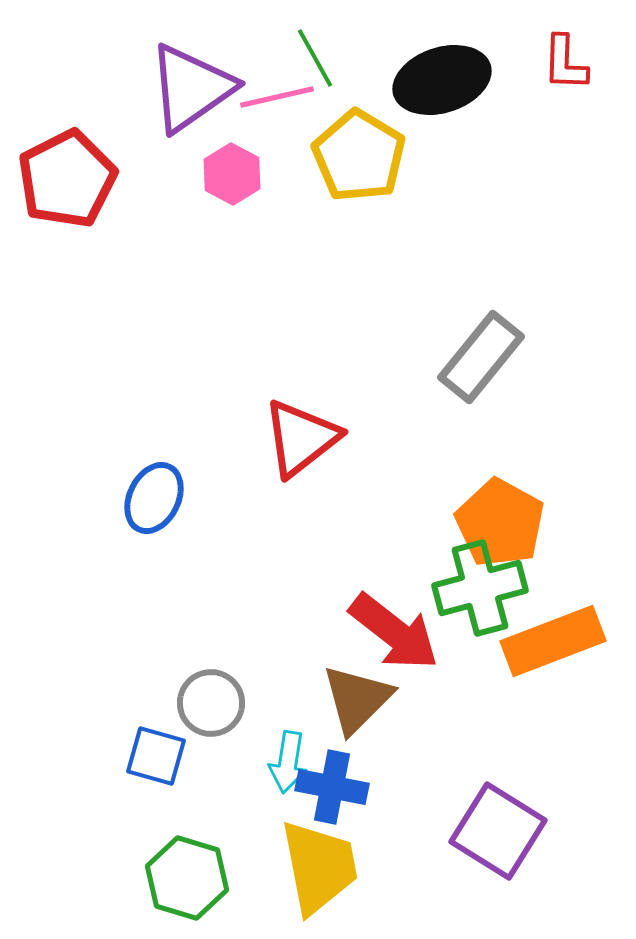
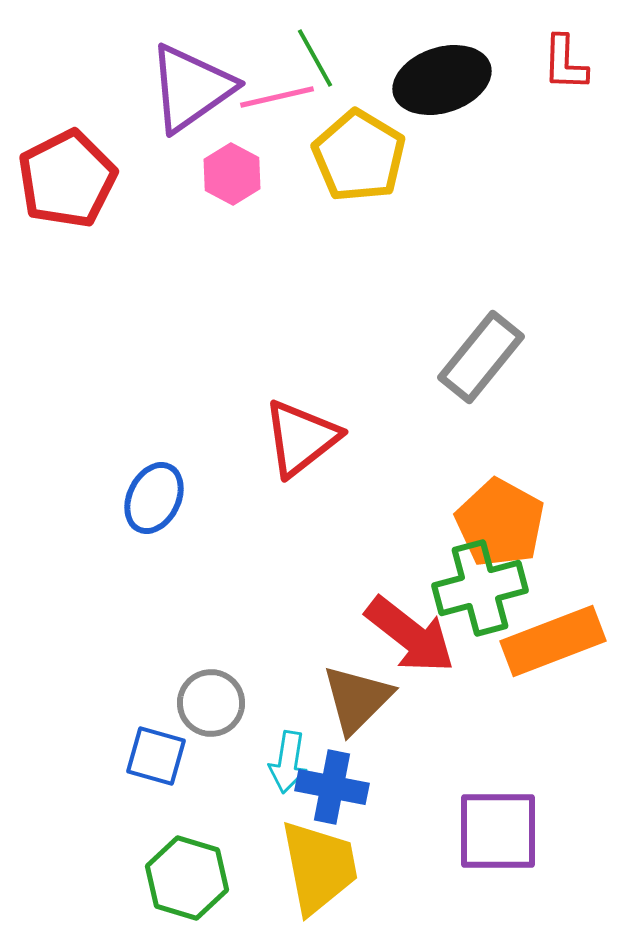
red arrow: moved 16 px right, 3 px down
purple square: rotated 32 degrees counterclockwise
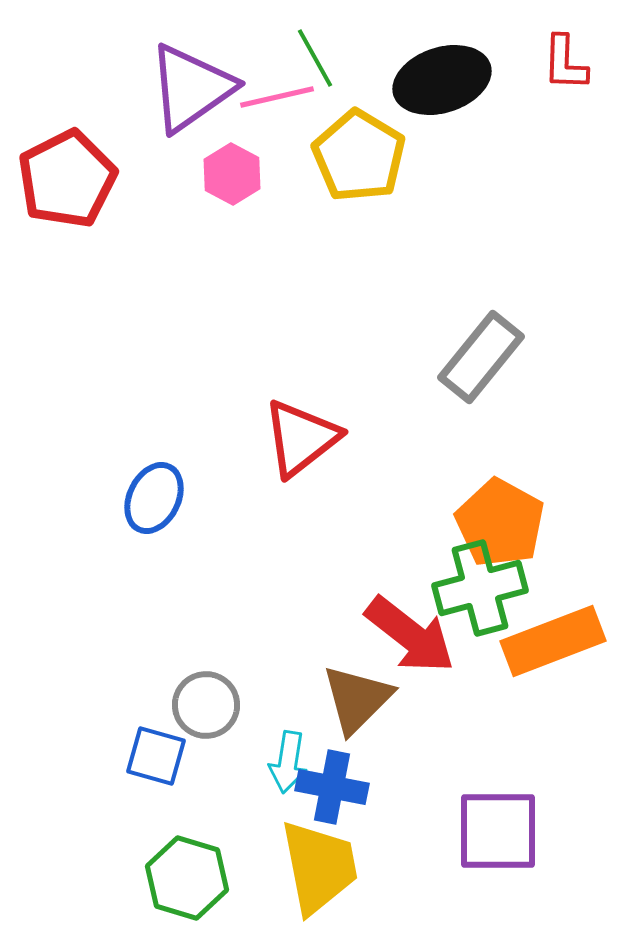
gray circle: moved 5 px left, 2 px down
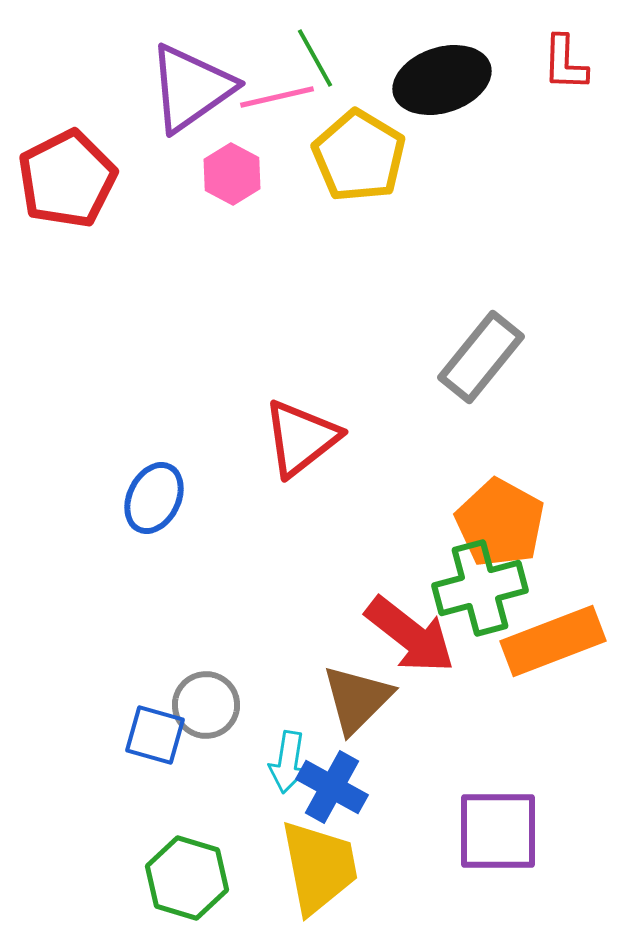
blue square: moved 1 px left, 21 px up
blue cross: rotated 18 degrees clockwise
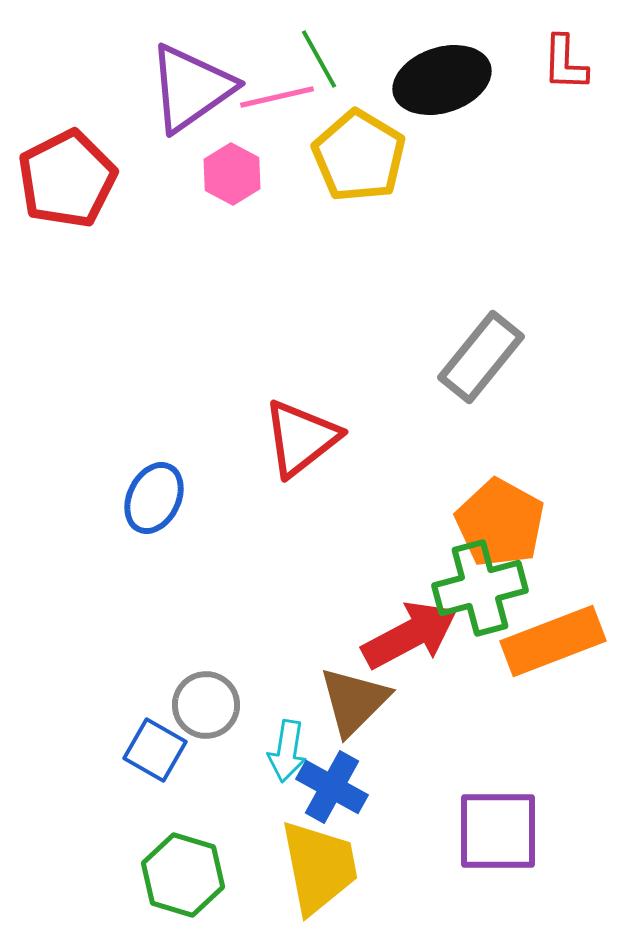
green line: moved 4 px right, 1 px down
red arrow: rotated 66 degrees counterclockwise
brown triangle: moved 3 px left, 2 px down
blue square: moved 15 px down; rotated 14 degrees clockwise
cyan arrow: moved 1 px left, 11 px up
green hexagon: moved 4 px left, 3 px up
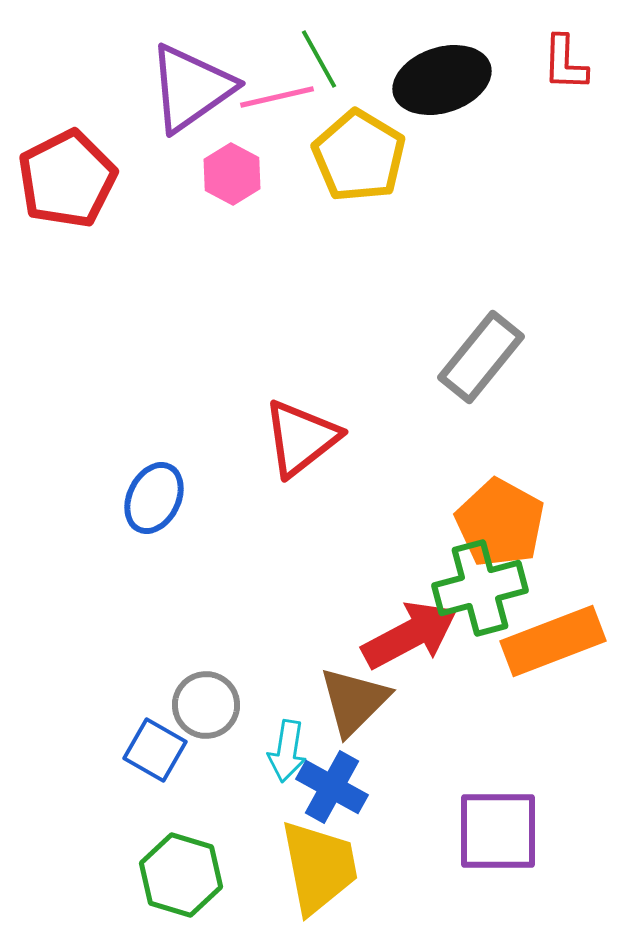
green hexagon: moved 2 px left
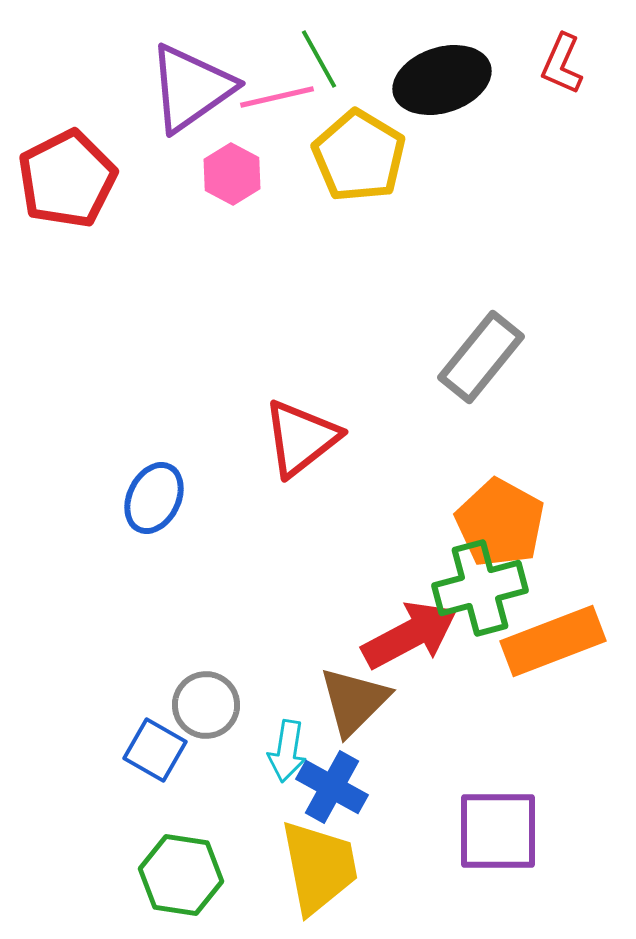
red L-shape: moved 3 px left, 1 px down; rotated 22 degrees clockwise
green hexagon: rotated 8 degrees counterclockwise
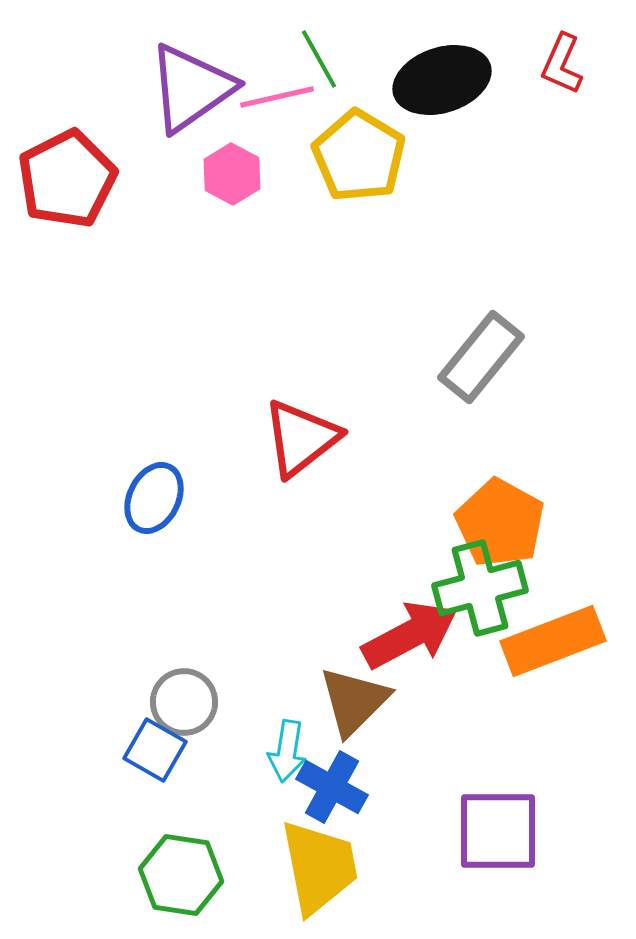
gray circle: moved 22 px left, 3 px up
